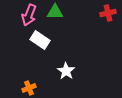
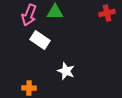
red cross: moved 1 px left
white star: rotated 12 degrees counterclockwise
orange cross: rotated 24 degrees clockwise
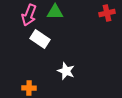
white rectangle: moved 1 px up
